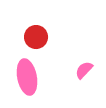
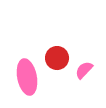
red circle: moved 21 px right, 21 px down
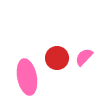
pink semicircle: moved 13 px up
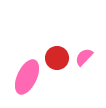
pink ellipse: rotated 36 degrees clockwise
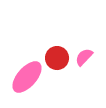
pink ellipse: rotated 16 degrees clockwise
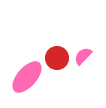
pink semicircle: moved 1 px left, 1 px up
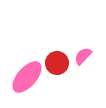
red circle: moved 5 px down
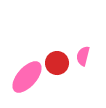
pink semicircle: rotated 30 degrees counterclockwise
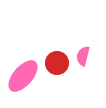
pink ellipse: moved 4 px left, 1 px up
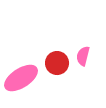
pink ellipse: moved 2 px left, 2 px down; rotated 16 degrees clockwise
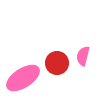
pink ellipse: moved 2 px right
